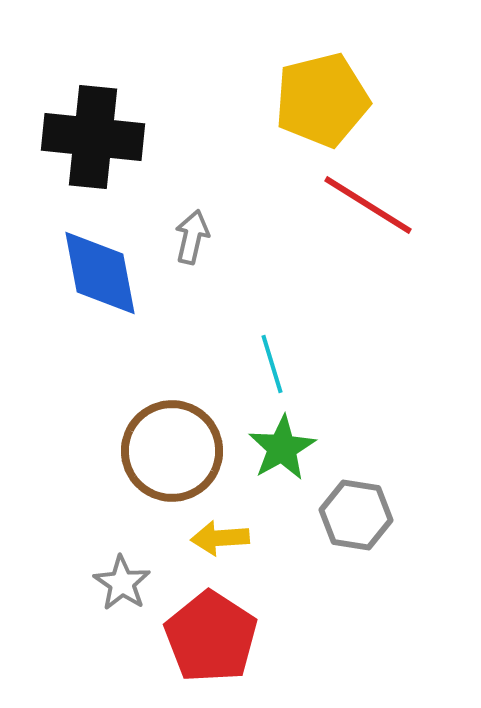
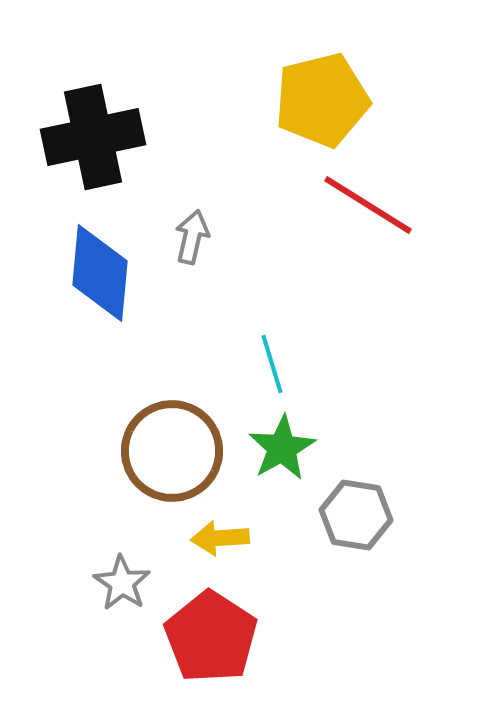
black cross: rotated 18 degrees counterclockwise
blue diamond: rotated 16 degrees clockwise
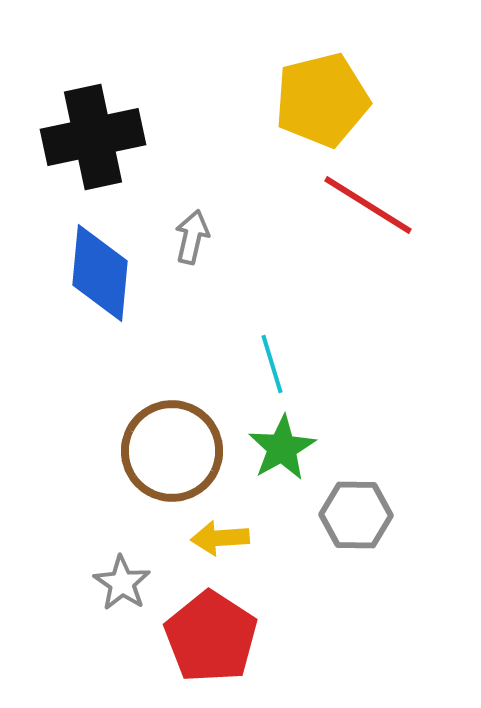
gray hexagon: rotated 8 degrees counterclockwise
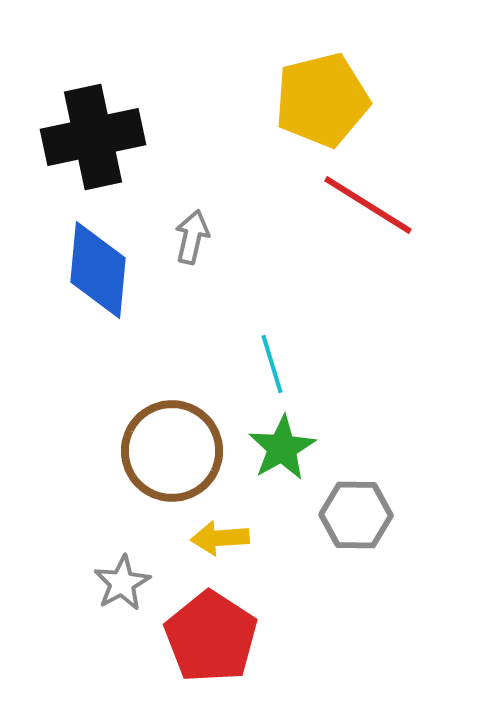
blue diamond: moved 2 px left, 3 px up
gray star: rotated 10 degrees clockwise
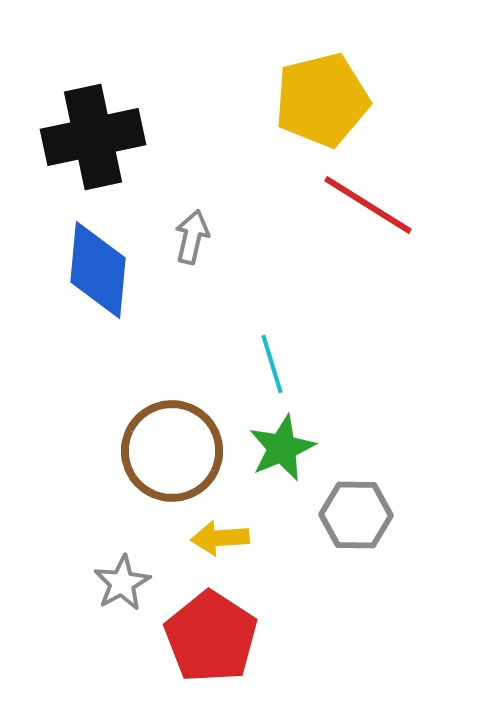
green star: rotated 6 degrees clockwise
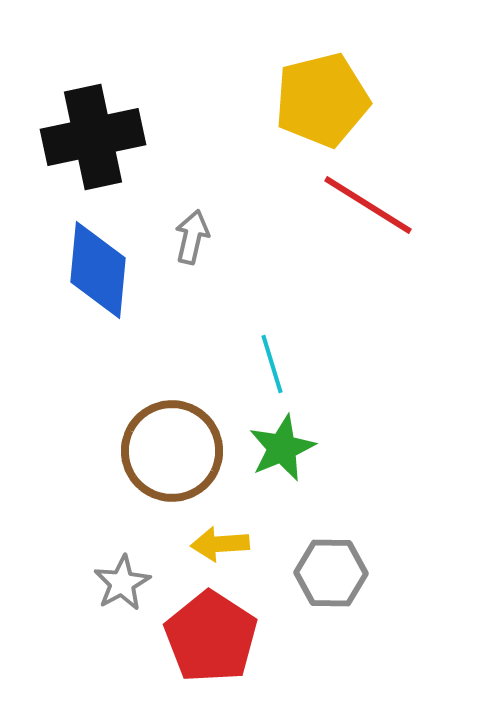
gray hexagon: moved 25 px left, 58 px down
yellow arrow: moved 6 px down
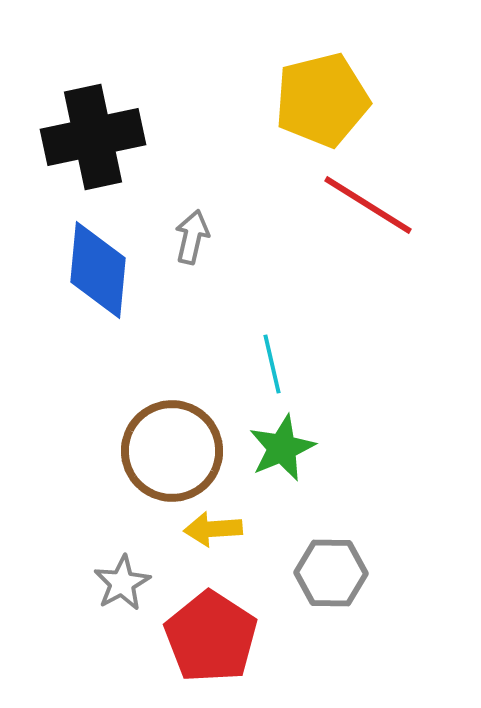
cyan line: rotated 4 degrees clockwise
yellow arrow: moved 7 px left, 15 px up
